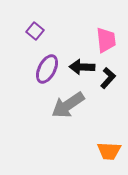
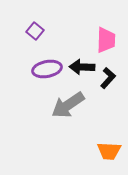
pink trapezoid: rotated 8 degrees clockwise
purple ellipse: rotated 52 degrees clockwise
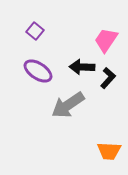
pink trapezoid: rotated 148 degrees counterclockwise
purple ellipse: moved 9 px left, 2 px down; rotated 44 degrees clockwise
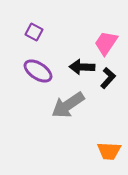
purple square: moved 1 px left, 1 px down; rotated 12 degrees counterclockwise
pink trapezoid: moved 3 px down
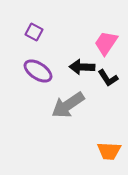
black L-shape: rotated 105 degrees clockwise
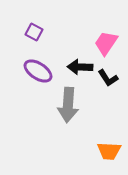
black arrow: moved 2 px left
gray arrow: rotated 52 degrees counterclockwise
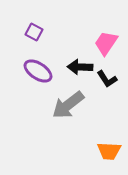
black L-shape: moved 1 px left, 1 px down
gray arrow: rotated 48 degrees clockwise
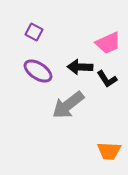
pink trapezoid: moved 2 px right; rotated 148 degrees counterclockwise
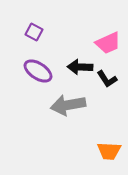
gray arrow: rotated 28 degrees clockwise
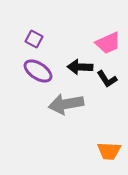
purple square: moved 7 px down
gray arrow: moved 2 px left, 1 px up
